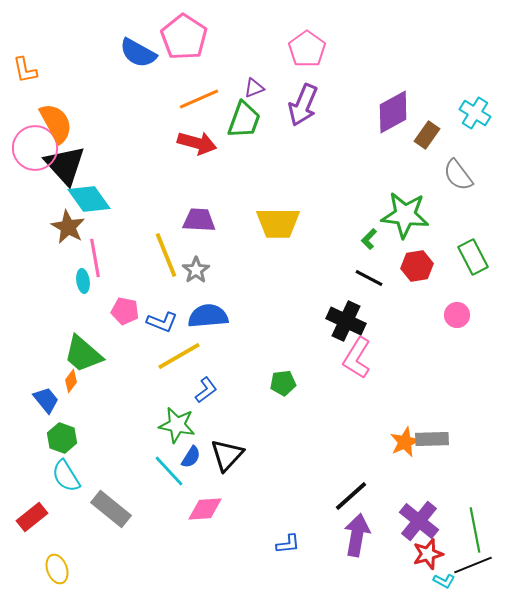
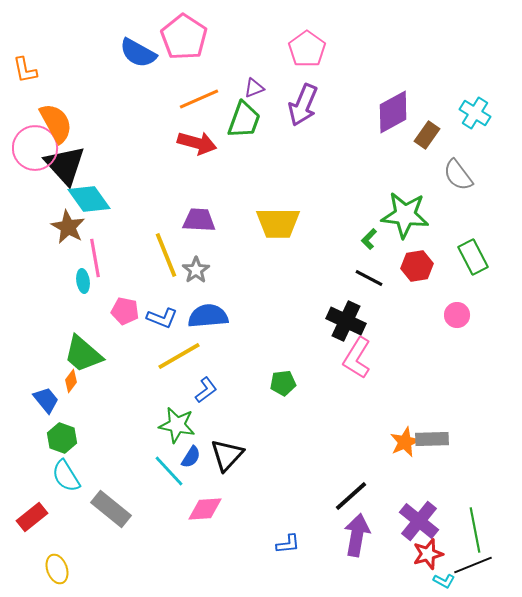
blue L-shape at (162, 322): moved 4 px up
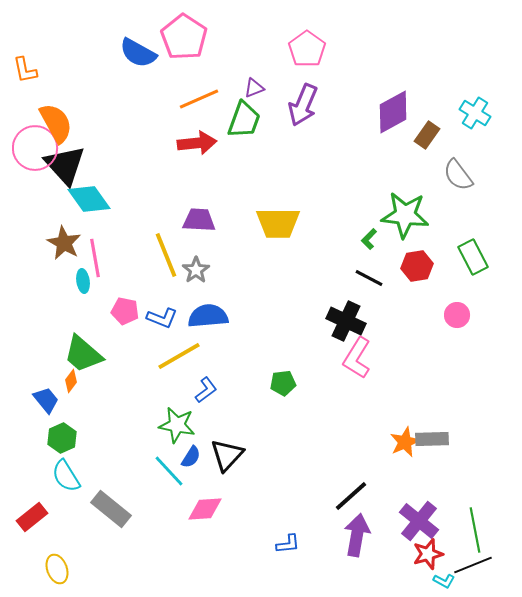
red arrow at (197, 143): rotated 21 degrees counterclockwise
brown star at (68, 227): moved 4 px left, 16 px down
green hexagon at (62, 438): rotated 16 degrees clockwise
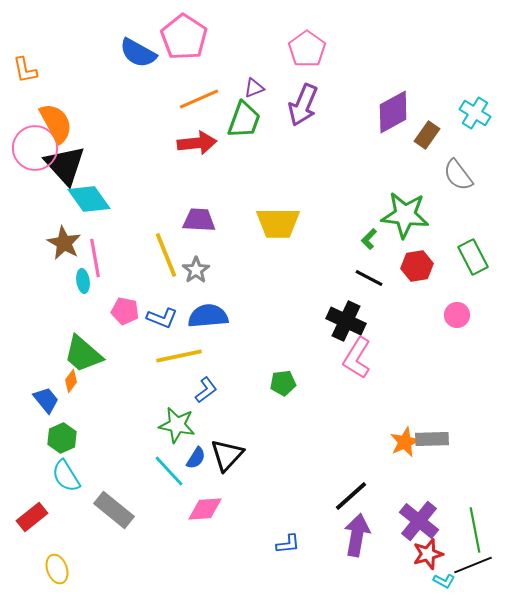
yellow line at (179, 356): rotated 18 degrees clockwise
blue semicircle at (191, 457): moved 5 px right, 1 px down
gray rectangle at (111, 509): moved 3 px right, 1 px down
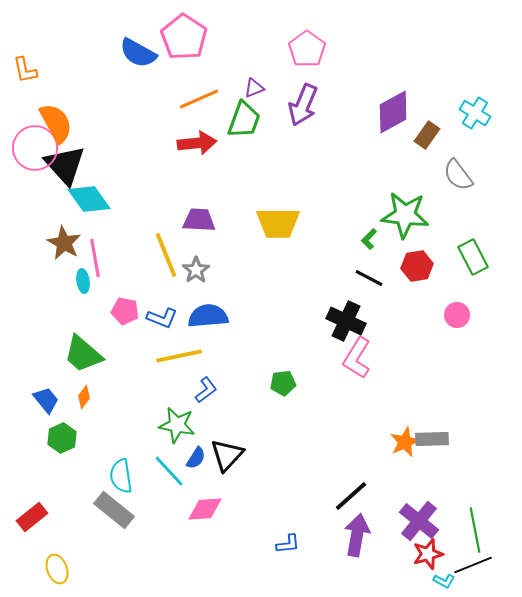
orange diamond at (71, 381): moved 13 px right, 16 px down
cyan semicircle at (66, 476): moved 55 px right; rotated 24 degrees clockwise
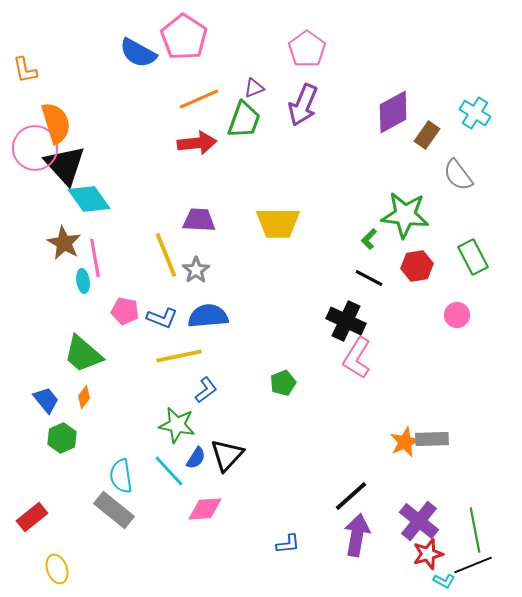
orange semicircle at (56, 123): rotated 12 degrees clockwise
green pentagon at (283, 383): rotated 15 degrees counterclockwise
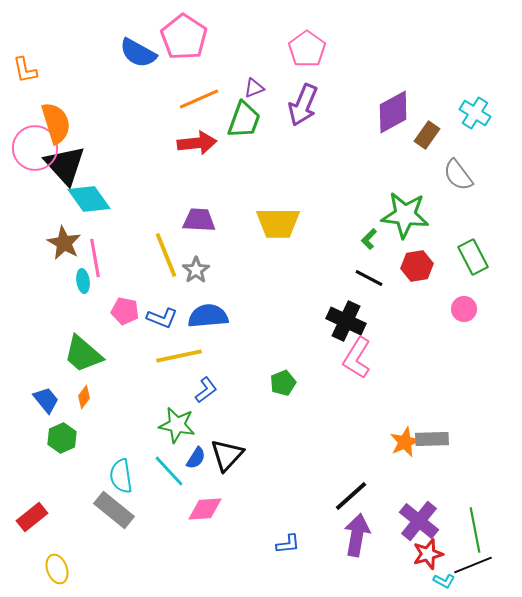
pink circle at (457, 315): moved 7 px right, 6 px up
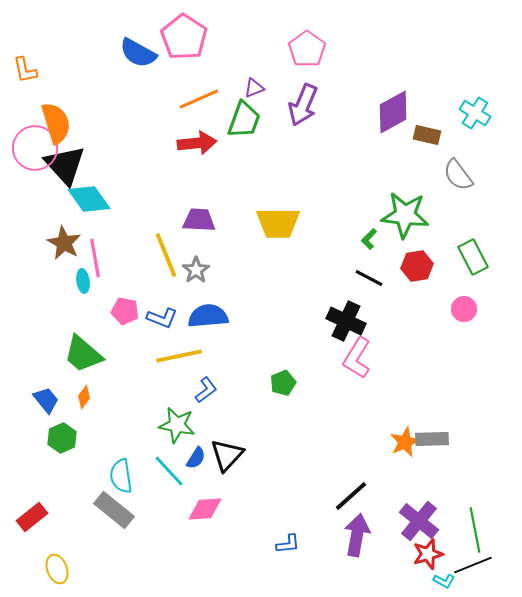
brown rectangle at (427, 135): rotated 68 degrees clockwise
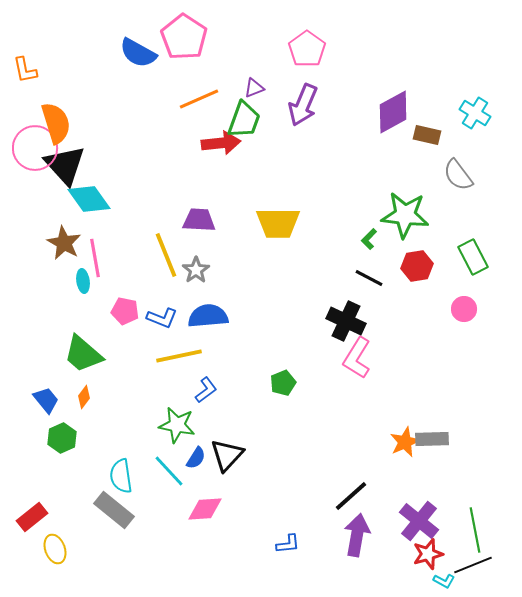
red arrow at (197, 143): moved 24 px right
yellow ellipse at (57, 569): moved 2 px left, 20 px up
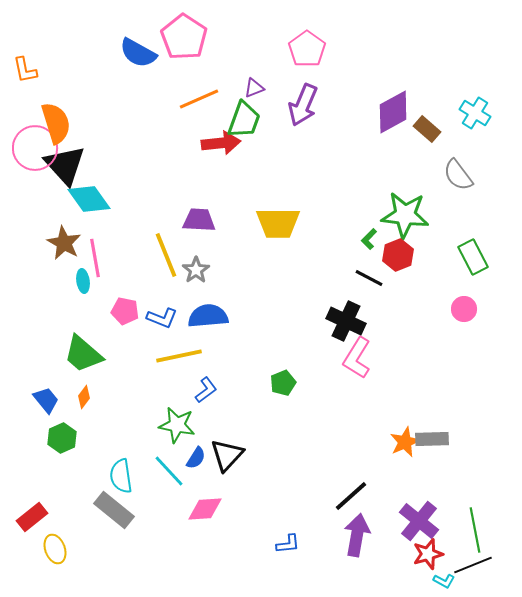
brown rectangle at (427, 135): moved 6 px up; rotated 28 degrees clockwise
red hexagon at (417, 266): moved 19 px left, 11 px up; rotated 12 degrees counterclockwise
